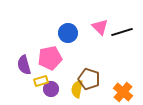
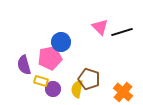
blue circle: moved 7 px left, 9 px down
yellow rectangle: rotated 32 degrees clockwise
purple circle: moved 2 px right
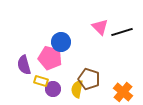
pink pentagon: rotated 25 degrees clockwise
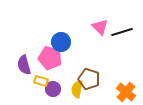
orange cross: moved 3 px right
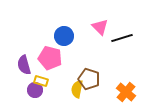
black line: moved 6 px down
blue circle: moved 3 px right, 6 px up
purple circle: moved 18 px left, 1 px down
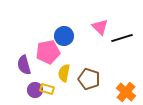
pink pentagon: moved 2 px left, 6 px up; rotated 25 degrees counterclockwise
yellow rectangle: moved 6 px right, 8 px down
yellow semicircle: moved 13 px left, 16 px up
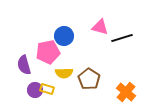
pink triangle: rotated 30 degrees counterclockwise
yellow semicircle: rotated 102 degrees counterclockwise
brown pentagon: rotated 15 degrees clockwise
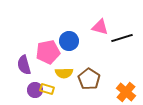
blue circle: moved 5 px right, 5 px down
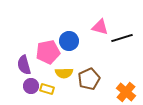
brown pentagon: rotated 15 degrees clockwise
purple circle: moved 4 px left, 4 px up
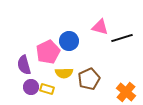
pink pentagon: rotated 15 degrees counterclockwise
purple circle: moved 1 px down
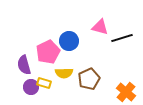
yellow rectangle: moved 3 px left, 6 px up
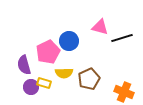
orange cross: moved 2 px left; rotated 18 degrees counterclockwise
